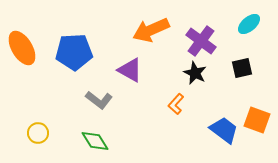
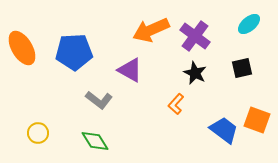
purple cross: moved 6 px left, 5 px up
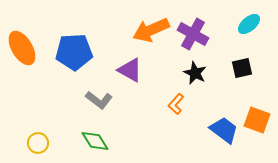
purple cross: moved 2 px left, 2 px up; rotated 8 degrees counterclockwise
yellow circle: moved 10 px down
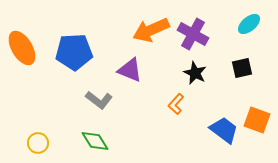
purple triangle: rotated 8 degrees counterclockwise
